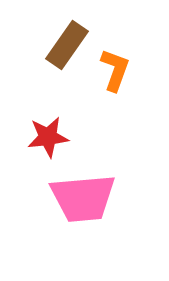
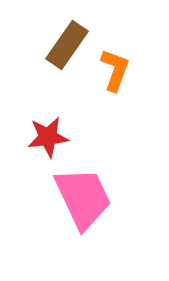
pink trapezoid: rotated 110 degrees counterclockwise
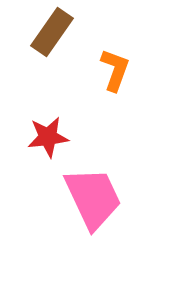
brown rectangle: moved 15 px left, 13 px up
pink trapezoid: moved 10 px right
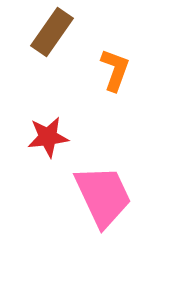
pink trapezoid: moved 10 px right, 2 px up
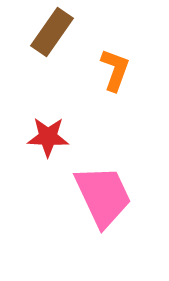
red star: rotated 9 degrees clockwise
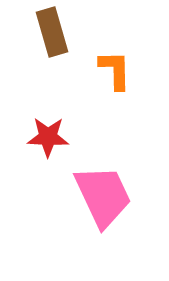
brown rectangle: rotated 51 degrees counterclockwise
orange L-shape: rotated 21 degrees counterclockwise
